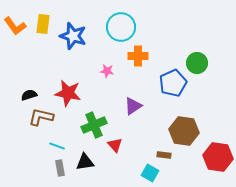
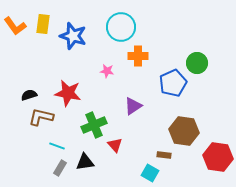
gray rectangle: rotated 42 degrees clockwise
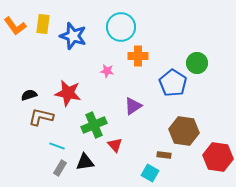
blue pentagon: rotated 16 degrees counterclockwise
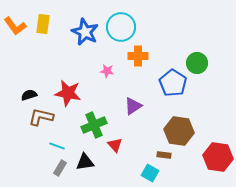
blue star: moved 12 px right, 4 px up; rotated 8 degrees clockwise
brown hexagon: moved 5 px left
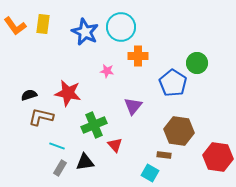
purple triangle: rotated 18 degrees counterclockwise
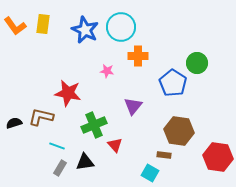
blue star: moved 2 px up
black semicircle: moved 15 px left, 28 px down
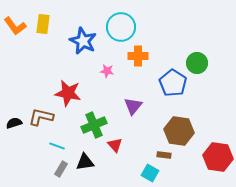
blue star: moved 2 px left, 11 px down
gray rectangle: moved 1 px right, 1 px down
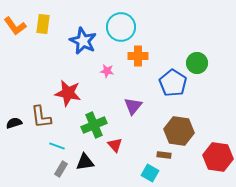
brown L-shape: rotated 110 degrees counterclockwise
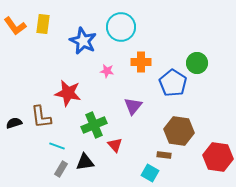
orange cross: moved 3 px right, 6 px down
